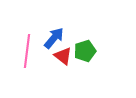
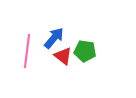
green pentagon: rotated 25 degrees clockwise
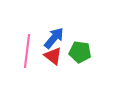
green pentagon: moved 5 px left, 1 px down
red triangle: moved 10 px left
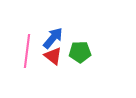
blue arrow: moved 1 px left
green pentagon: rotated 10 degrees counterclockwise
